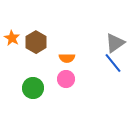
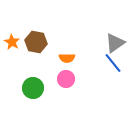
orange star: moved 4 px down
brown hexagon: rotated 20 degrees counterclockwise
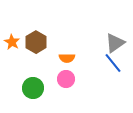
brown hexagon: rotated 20 degrees clockwise
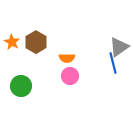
gray triangle: moved 4 px right, 4 px down
blue line: rotated 25 degrees clockwise
pink circle: moved 4 px right, 3 px up
green circle: moved 12 px left, 2 px up
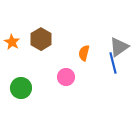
brown hexagon: moved 5 px right, 3 px up
orange semicircle: moved 17 px right, 5 px up; rotated 105 degrees clockwise
pink circle: moved 4 px left, 1 px down
green circle: moved 2 px down
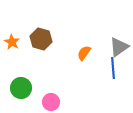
brown hexagon: rotated 15 degrees counterclockwise
orange semicircle: rotated 21 degrees clockwise
blue line: moved 5 px down; rotated 10 degrees clockwise
pink circle: moved 15 px left, 25 px down
